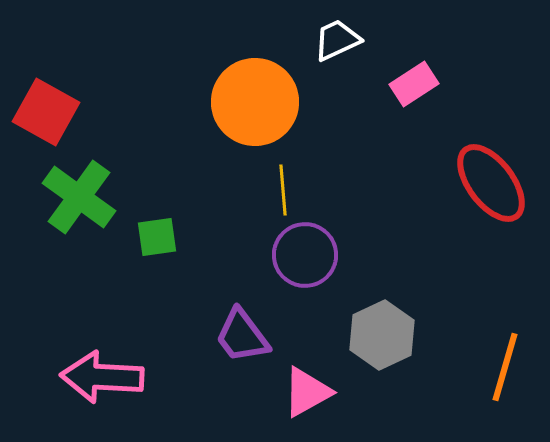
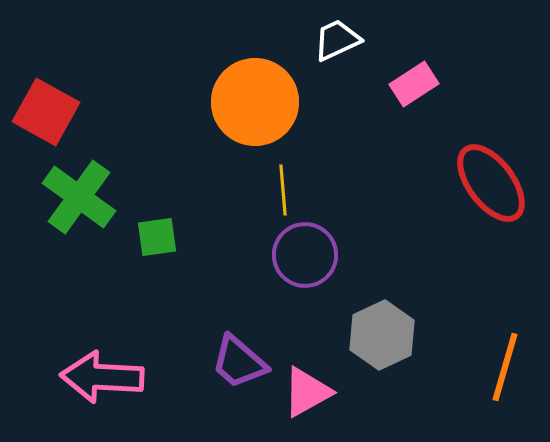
purple trapezoid: moved 3 px left, 26 px down; rotated 12 degrees counterclockwise
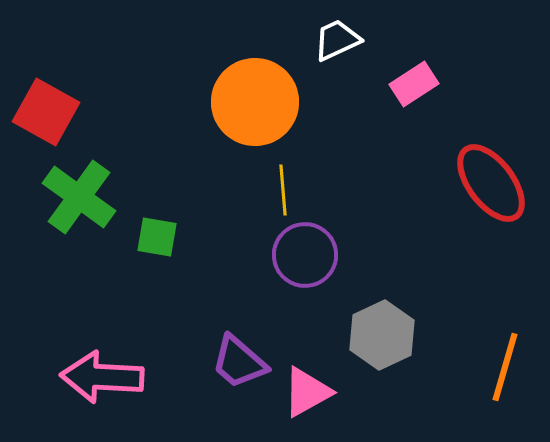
green square: rotated 18 degrees clockwise
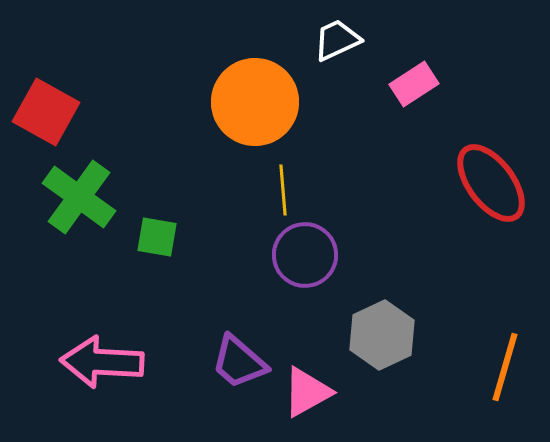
pink arrow: moved 15 px up
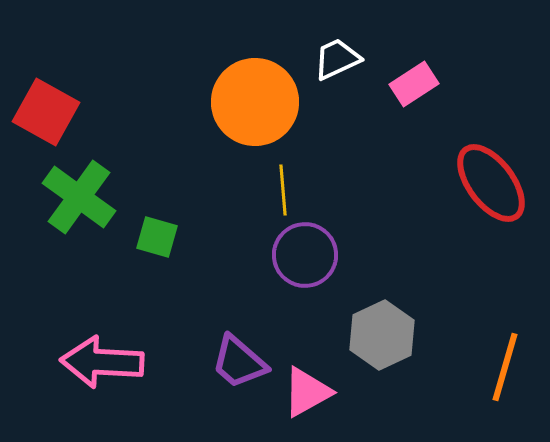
white trapezoid: moved 19 px down
green square: rotated 6 degrees clockwise
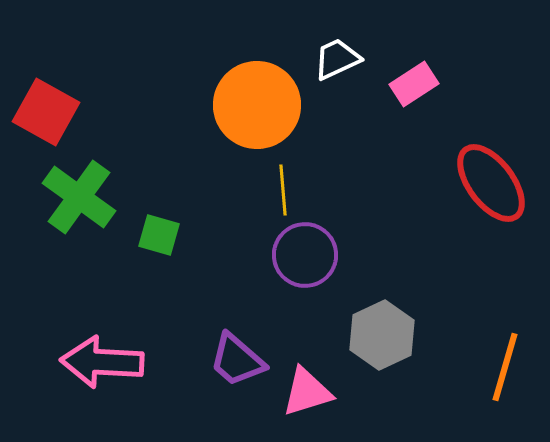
orange circle: moved 2 px right, 3 px down
green square: moved 2 px right, 2 px up
purple trapezoid: moved 2 px left, 2 px up
pink triangle: rotated 12 degrees clockwise
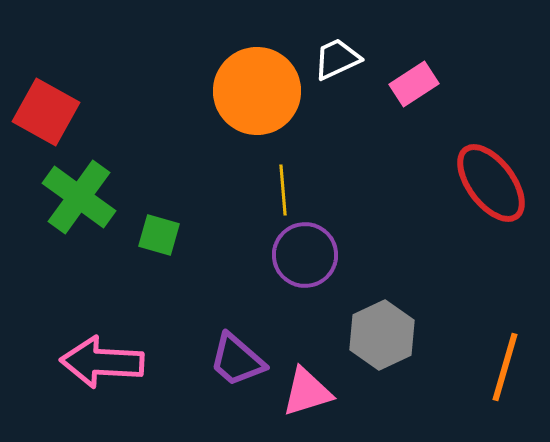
orange circle: moved 14 px up
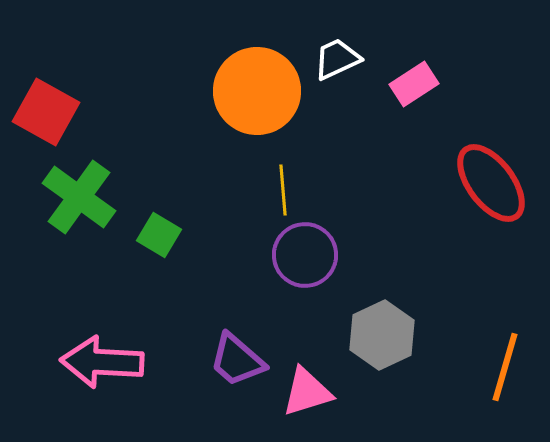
green square: rotated 15 degrees clockwise
